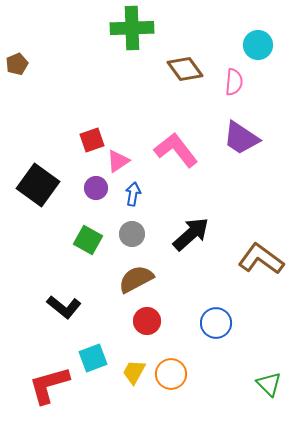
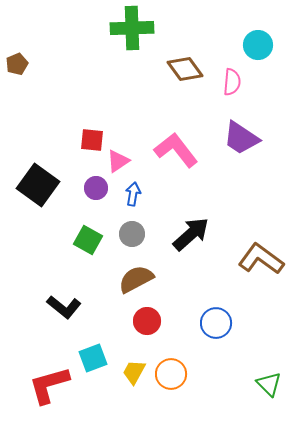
pink semicircle: moved 2 px left
red square: rotated 25 degrees clockwise
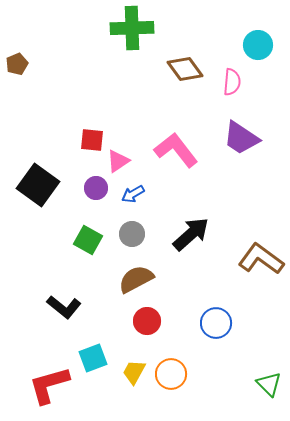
blue arrow: rotated 130 degrees counterclockwise
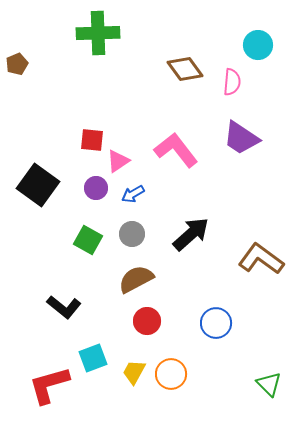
green cross: moved 34 px left, 5 px down
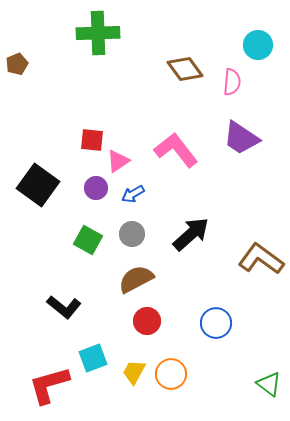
green triangle: rotated 8 degrees counterclockwise
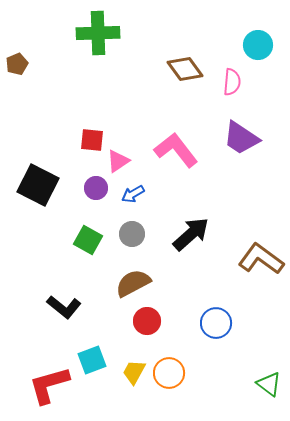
black square: rotated 9 degrees counterclockwise
brown semicircle: moved 3 px left, 4 px down
cyan square: moved 1 px left, 2 px down
orange circle: moved 2 px left, 1 px up
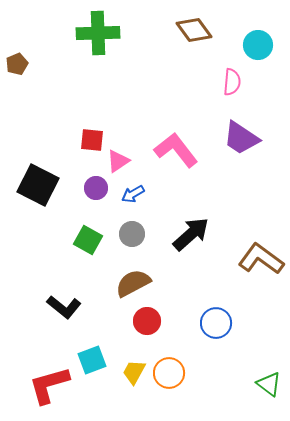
brown diamond: moved 9 px right, 39 px up
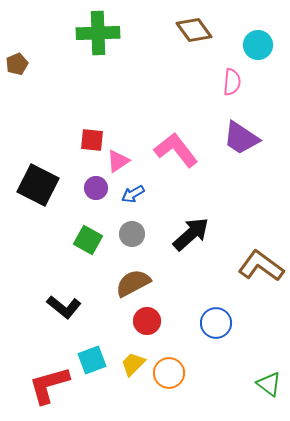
brown L-shape: moved 7 px down
yellow trapezoid: moved 1 px left, 8 px up; rotated 16 degrees clockwise
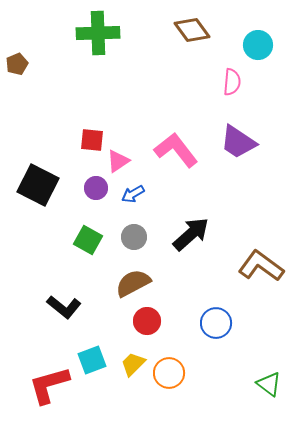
brown diamond: moved 2 px left
purple trapezoid: moved 3 px left, 4 px down
gray circle: moved 2 px right, 3 px down
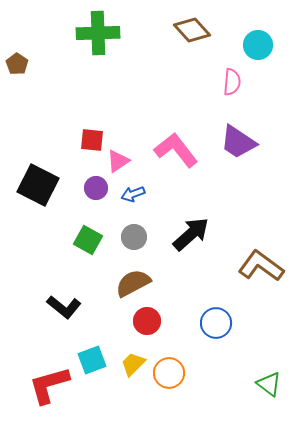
brown diamond: rotated 6 degrees counterclockwise
brown pentagon: rotated 15 degrees counterclockwise
blue arrow: rotated 10 degrees clockwise
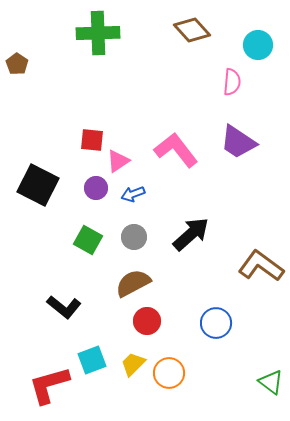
green triangle: moved 2 px right, 2 px up
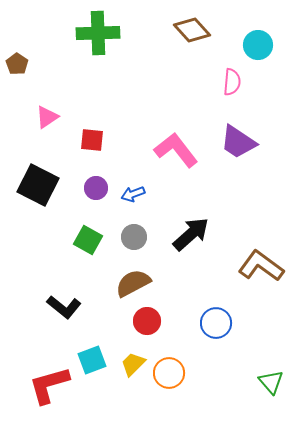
pink triangle: moved 71 px left, 44 px up
green triangle: rotated 12 degrees clockwise
